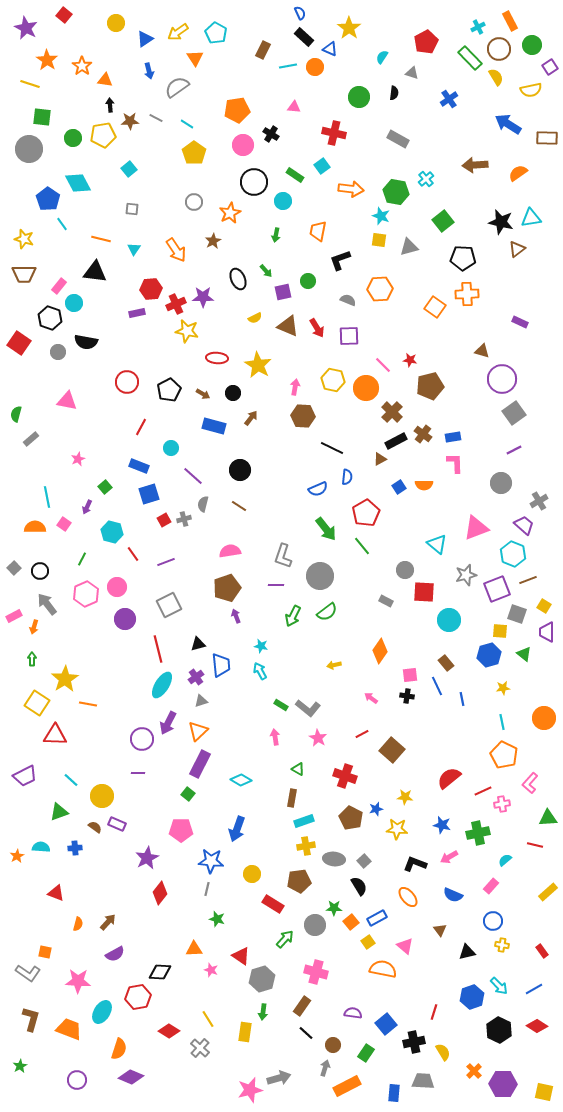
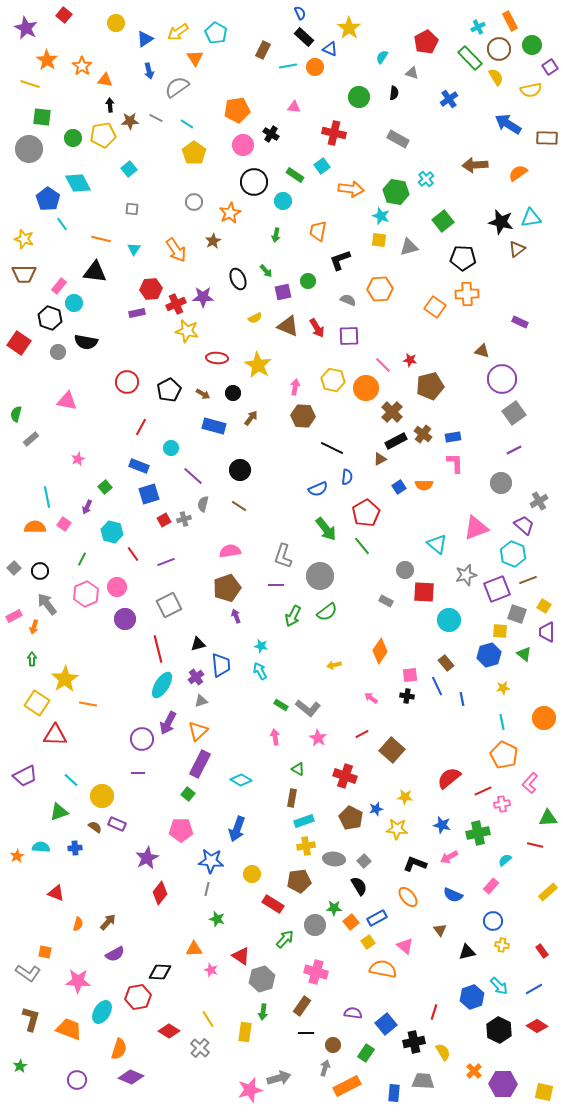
black line at (306, 1033): rotated 42 degrees counterclockwise
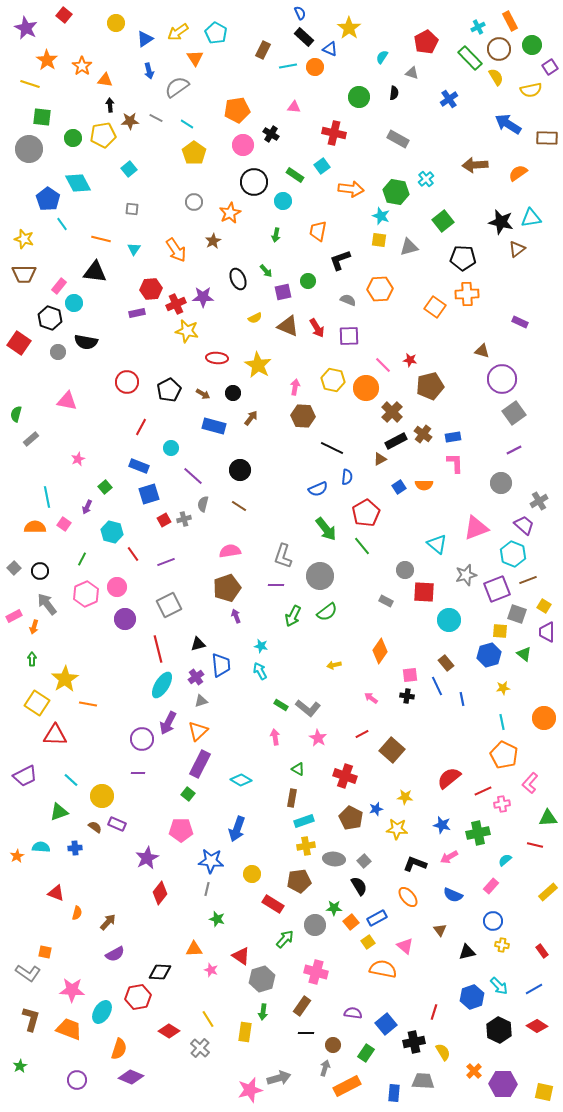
orange semicircle at (78, 924): moved 1 px left, 11 px up
pink star at (78, 981): moved 6 px left, 9 px down
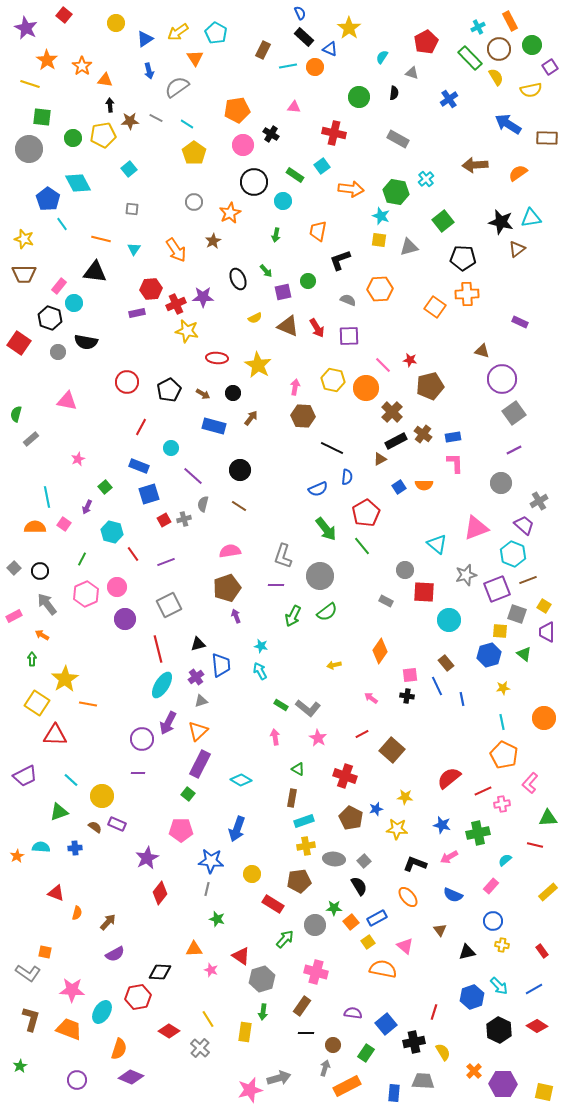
orange arrow at (34, 627): moved 8 px right, 8 px down; rotated 104 degrees clockwise
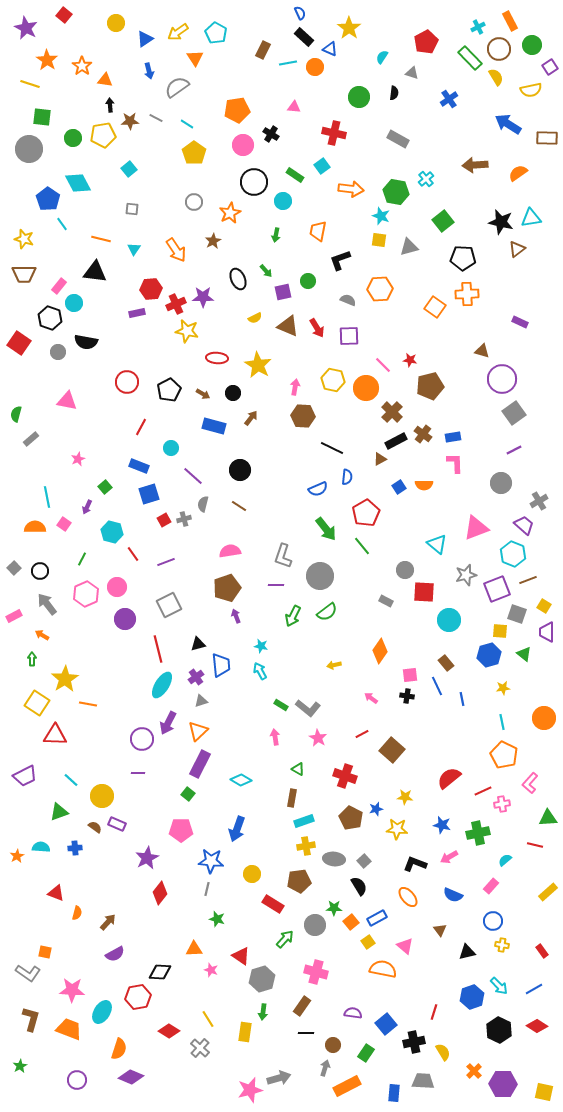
cyan line at (288, 66): moved 3 px up
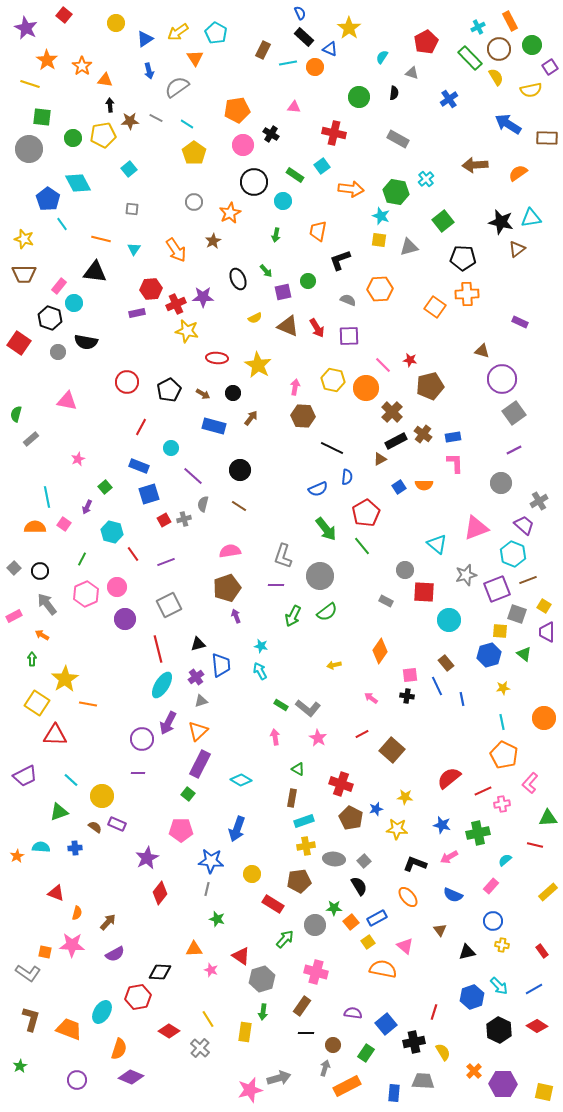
red cross at (345, 776): moved 4 px left, 8 px down
pink star at (72, 990): moved 45 px up
